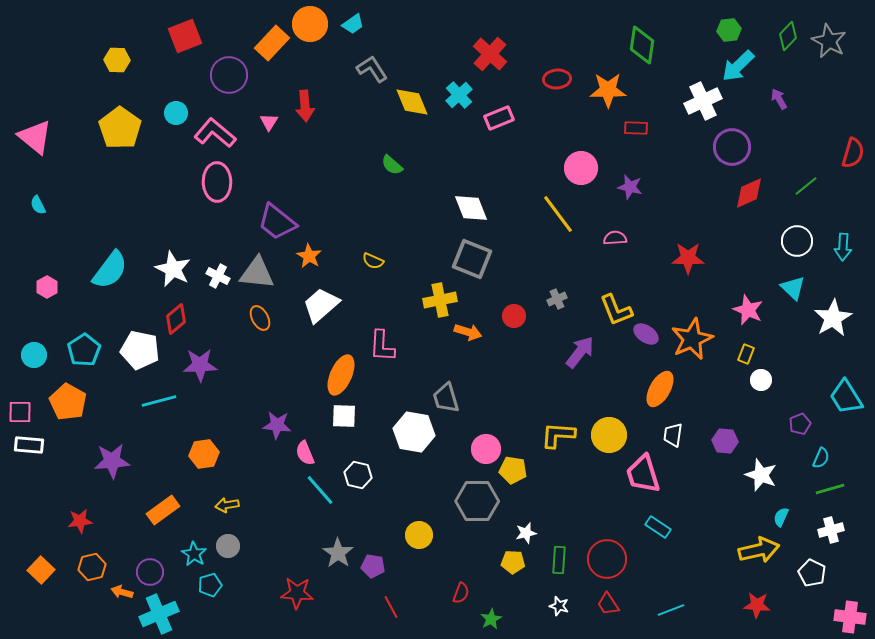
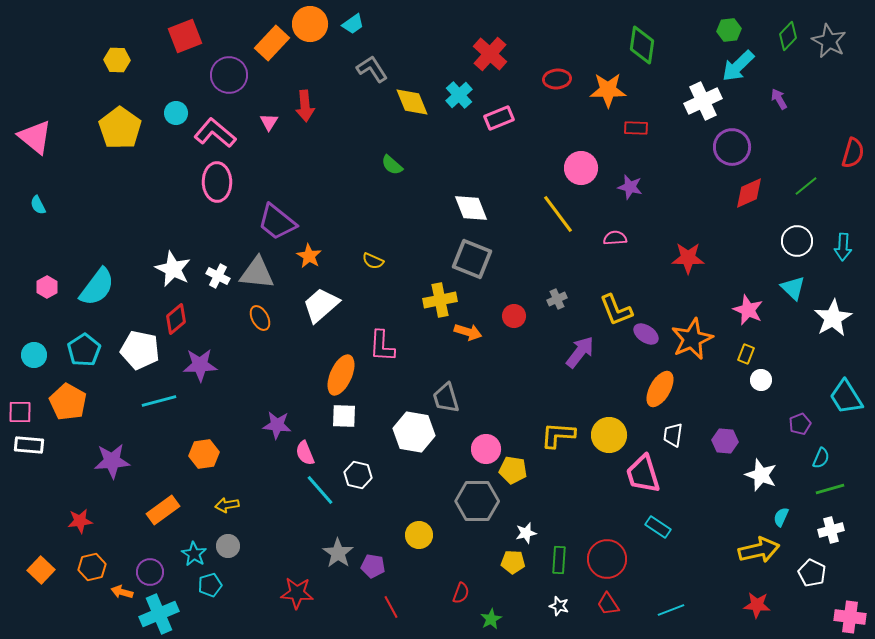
cyan semicircle at (110, 270): moved 13 px left, 17 px down
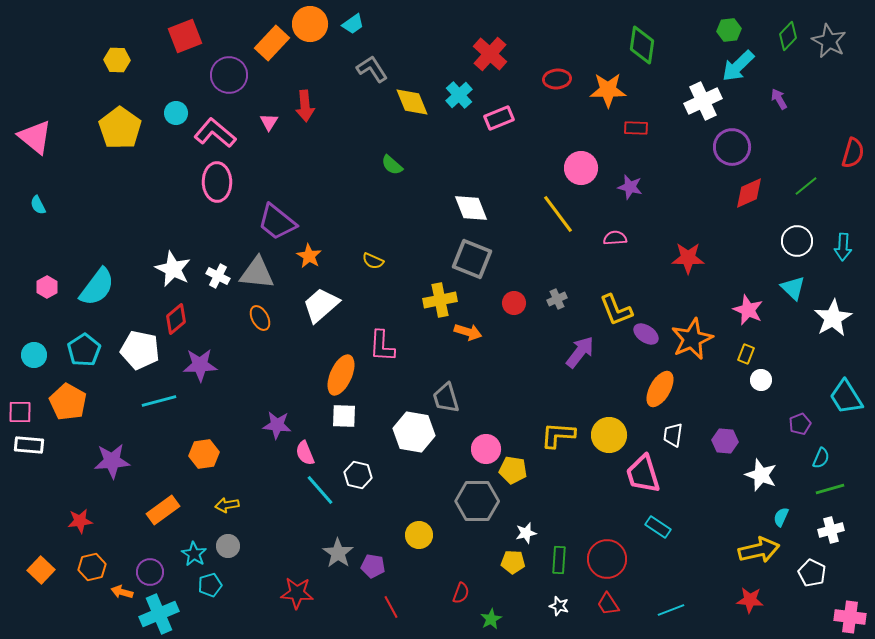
red circle at (514, 316): moved 13 px up
red star at (757, 605): moved 7 px left, 5 px up
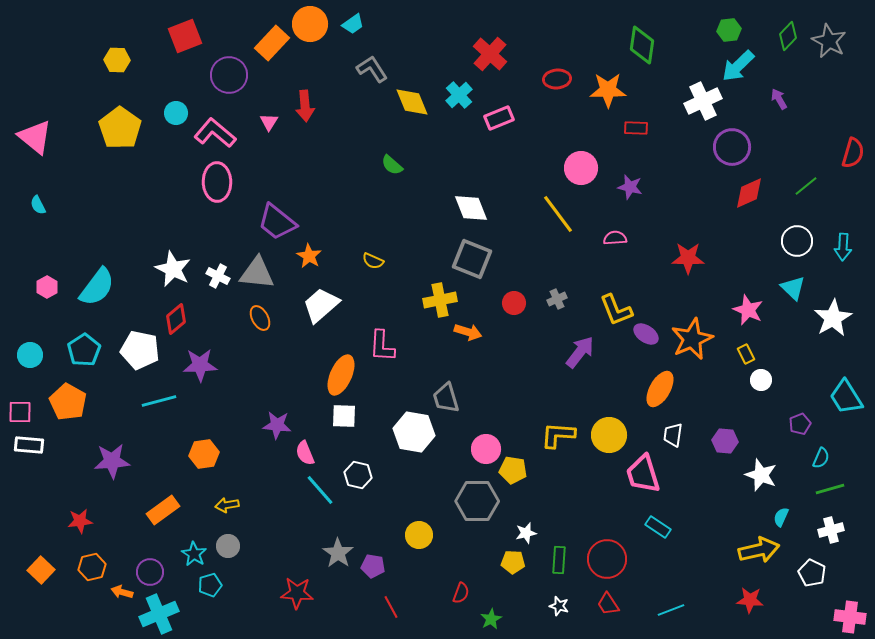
yellow rectangle at (746, 354): rotated 48 degrees counterclockwise
cyan circle at (34, 355): moved 4 px left
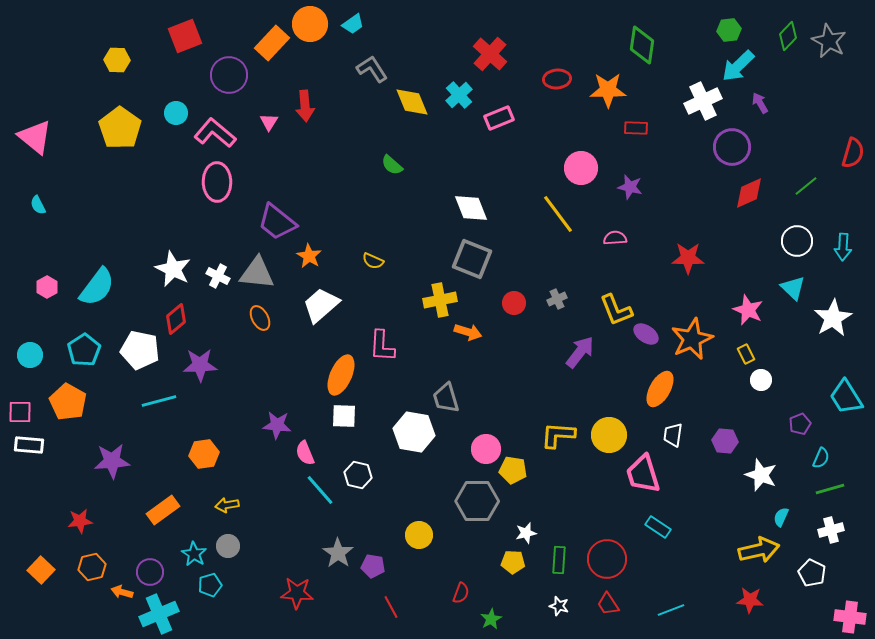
purple arrow at (779, 99): moved 19 px left, 4 px down
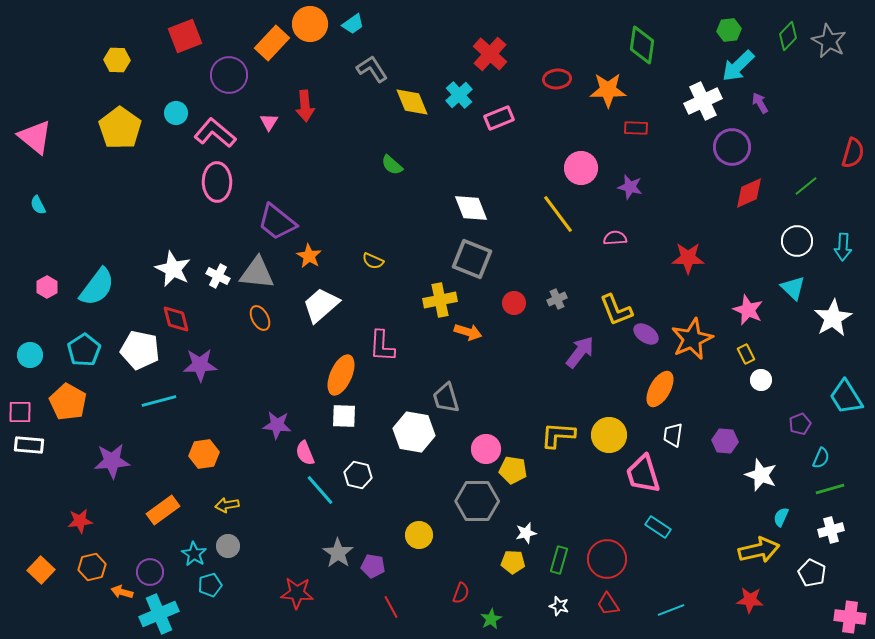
red diamond at (176, 319): rotated 64 degrees counterclockwise
green rectangle at (559, 560): rotated 12 degrees clockwise
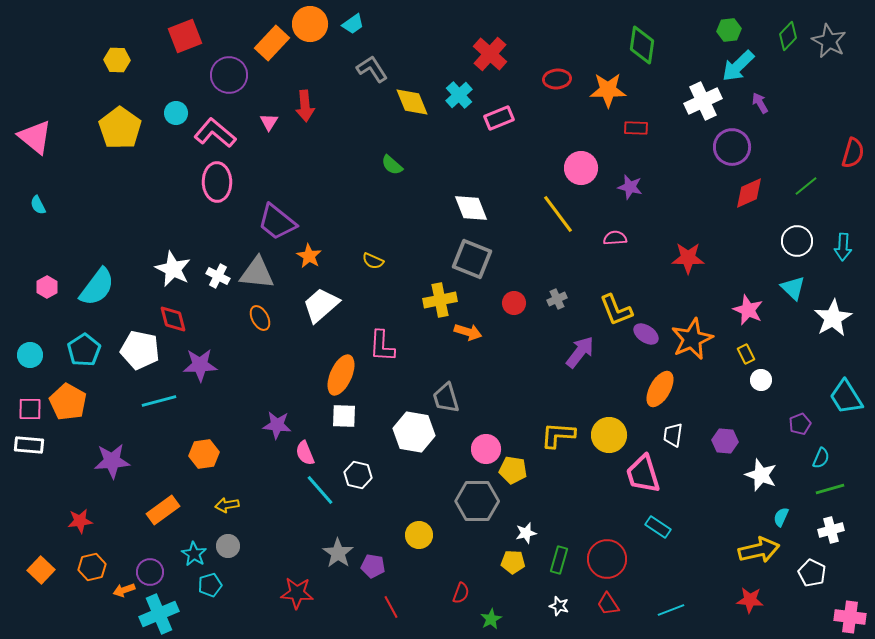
red diamond at (176, 319): moved 3 px left
pink square at (20, 412): moved 10 px right, 3 px up
orange arrow at (122, 592): moved 2 px right, 2 px up; rotated 35 degrees counterclockwise
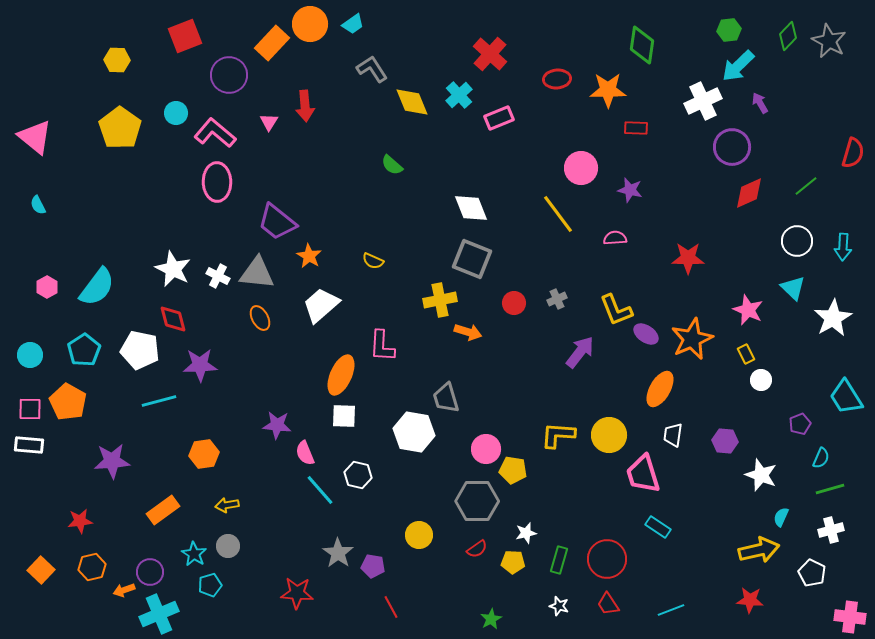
purple star at (630, 187): moved 3 px down
red semicircle at (461, 593): moved 16 px right, 44 px up; rotated 35 degrees clockwise
